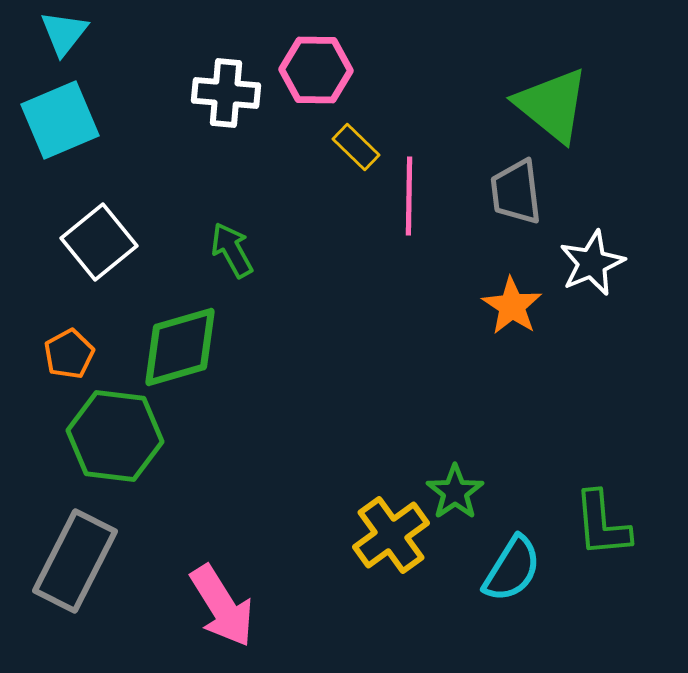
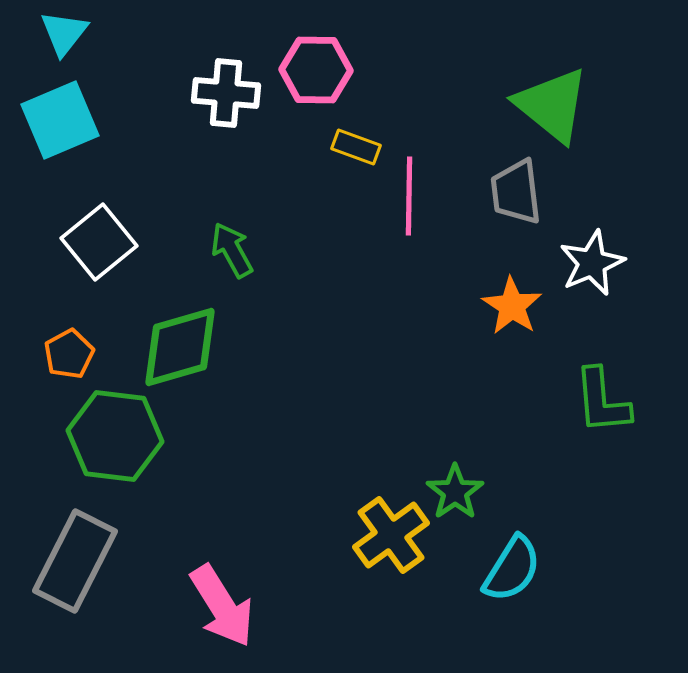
yellow rectangle: rotated 24 degrees counterclockwise
green L-shape: moved 123 px up
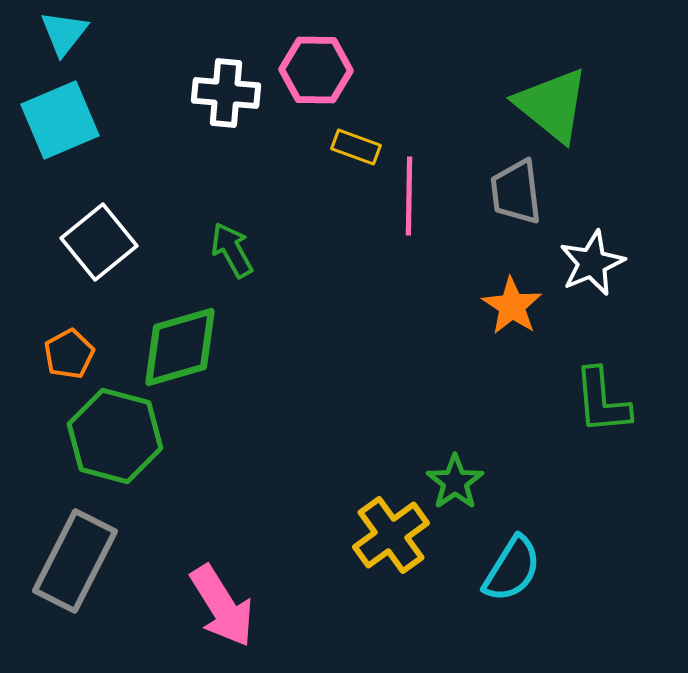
green hexagon: rotated 8 degrees clockwise
green star: moved 10 px up
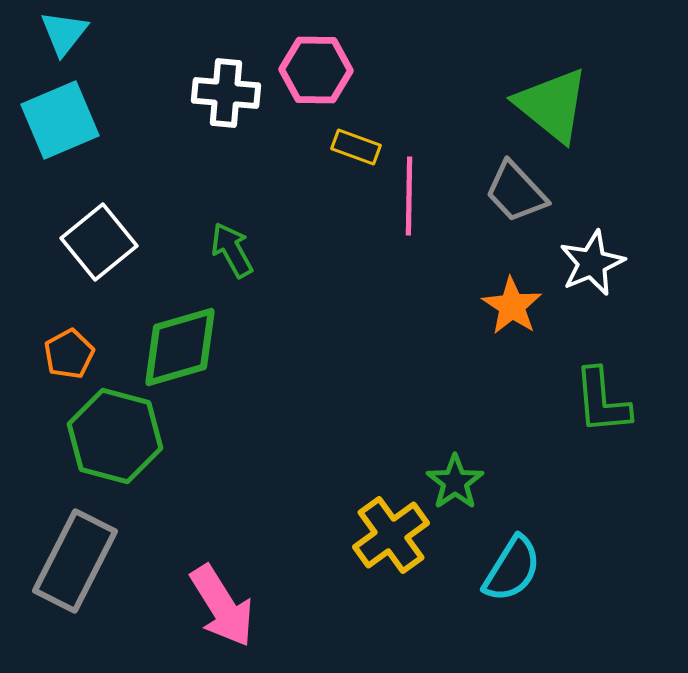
gray trapezoid: rotated 36 degrees counterclockwise
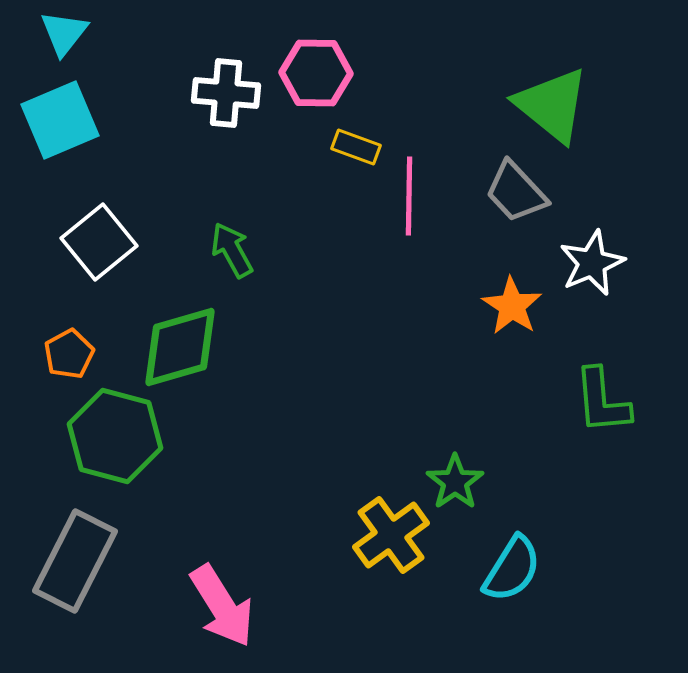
pink hexagon: moved 3 px down
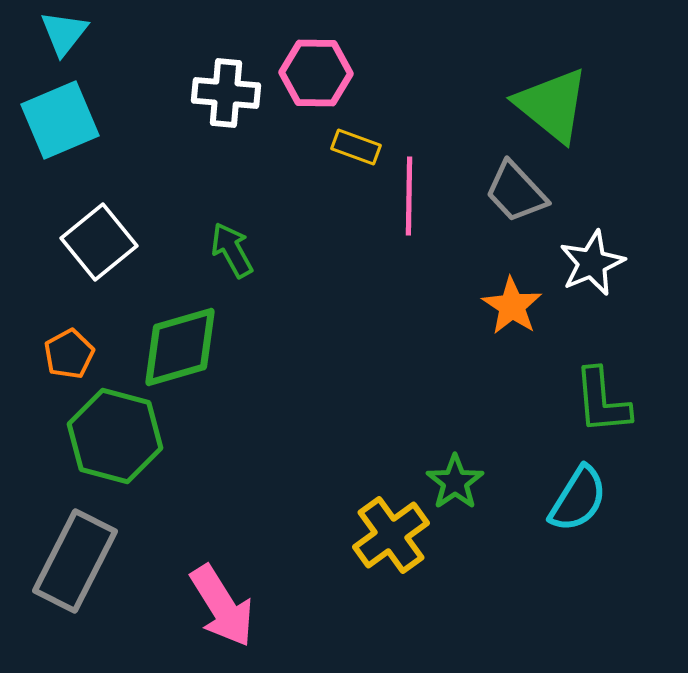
cyan semicircle: moved 66 px right, 70 px up
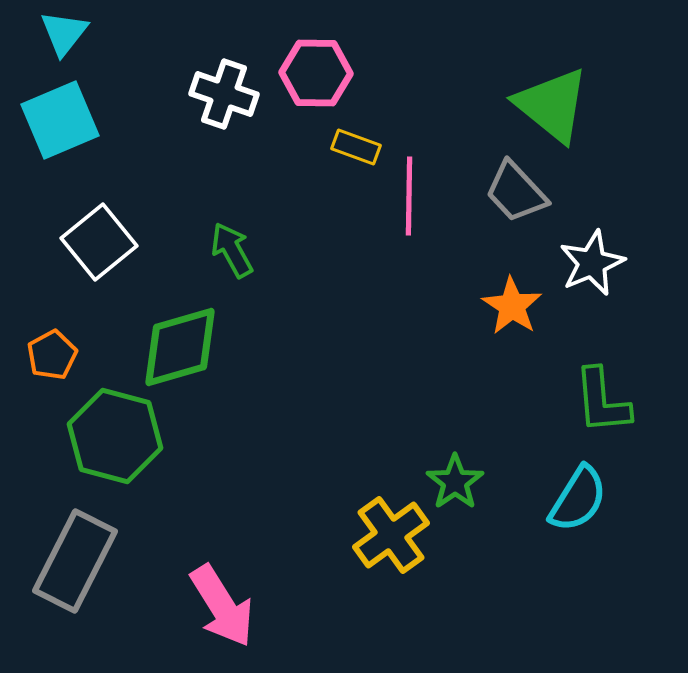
white cross: moved 2 px left, 1 px down; rotated 14 degrees clockwise
orange pentagon: moved 17 px left, 1 px down
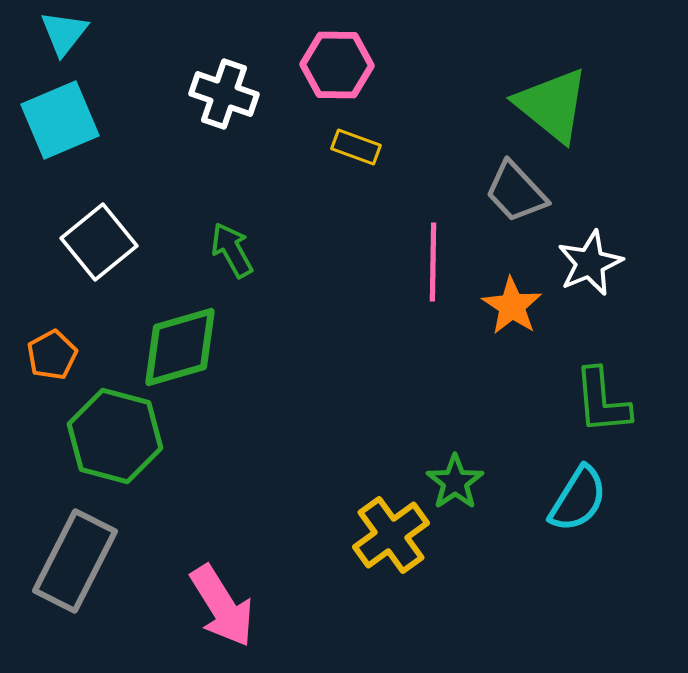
pink hexagon: moved 21 px right, 8 px up
pink line: moved 24 px right, 66 px down
white star: moved 2 px left
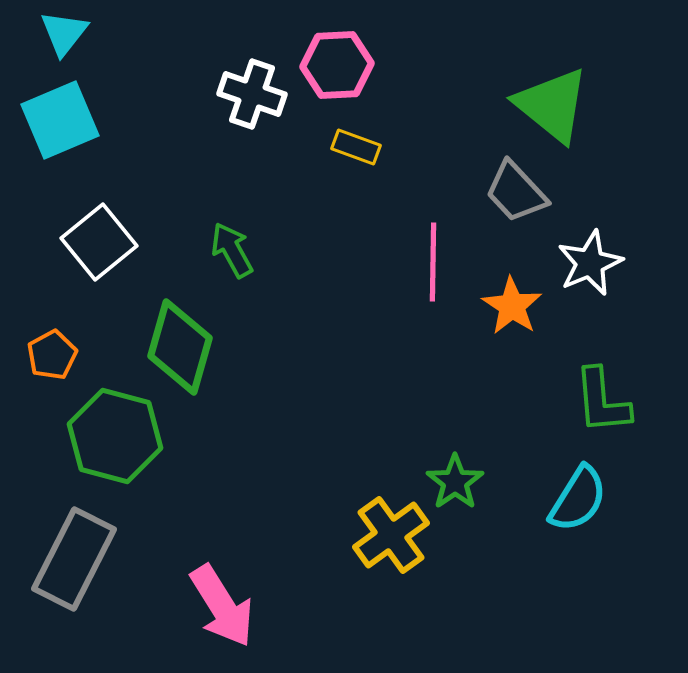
pink hexagon: rotated 4 degrees counterclockwise
white cross: moved 28 px right
green diamond: rotated 58 degrees counterclockwise
gray rectangle: moved 1 px left, 2 px up
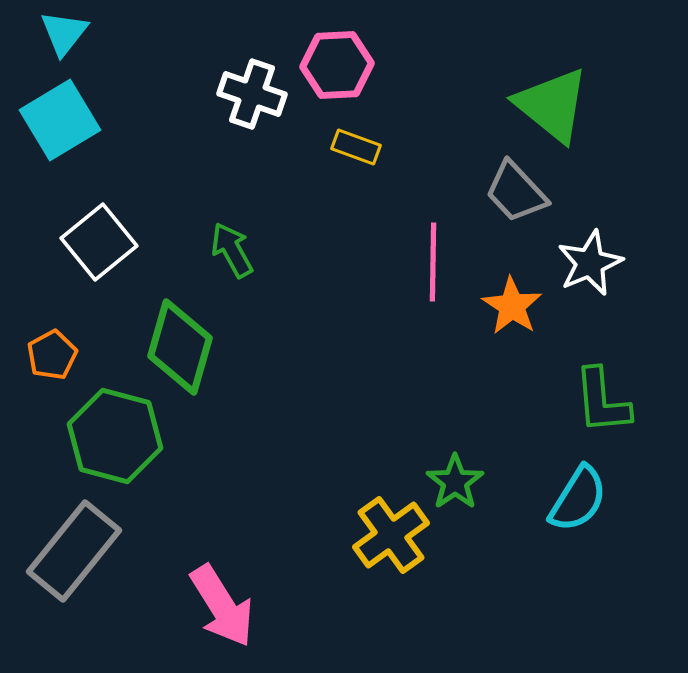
cyan square: rotated 8 degrees counterclockwise
gray rectangle: moved 8 px up; rotated 12 degrees clockwise
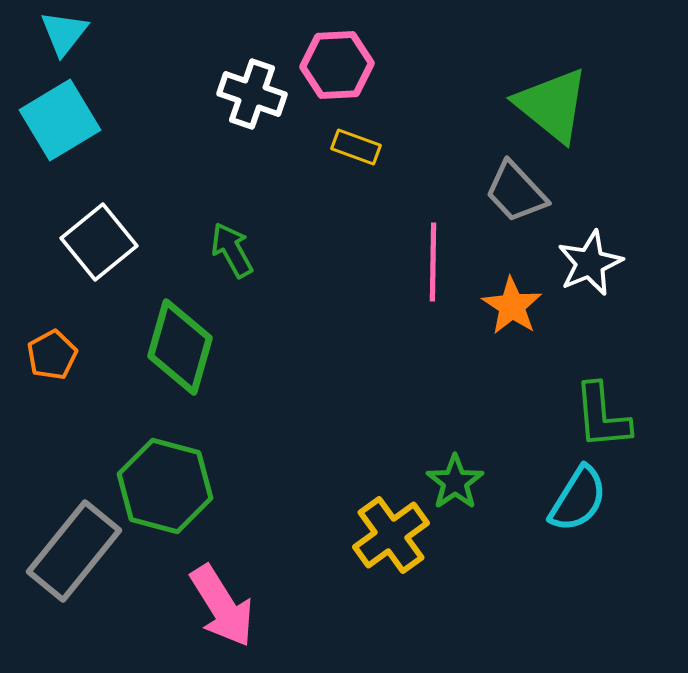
green L-shape: moved 15 px down
green hexagon: moved 50 px right, 50 px down
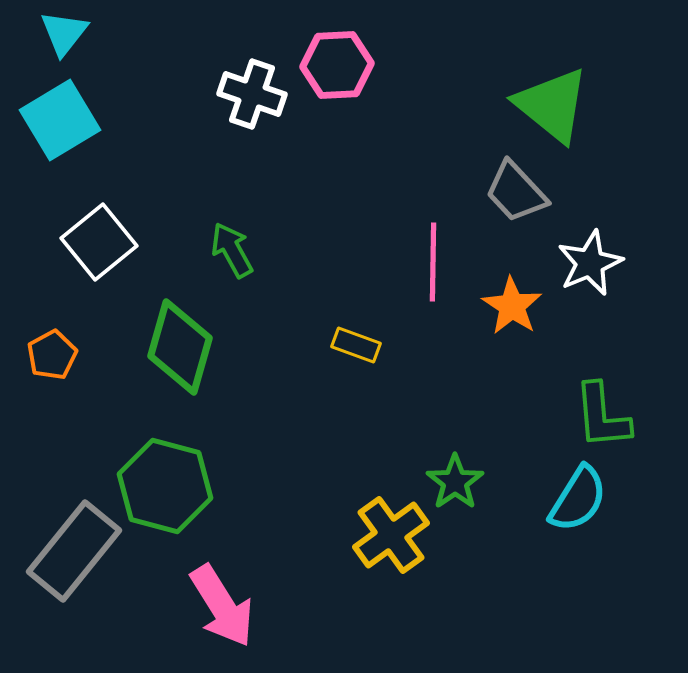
yellow rectangle: moved 198 px down
